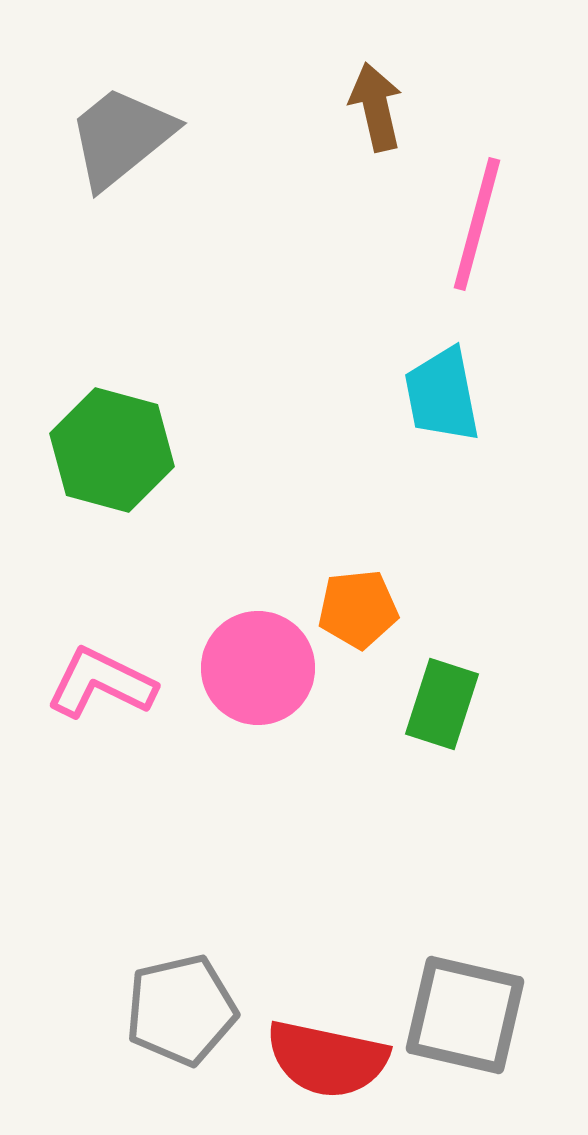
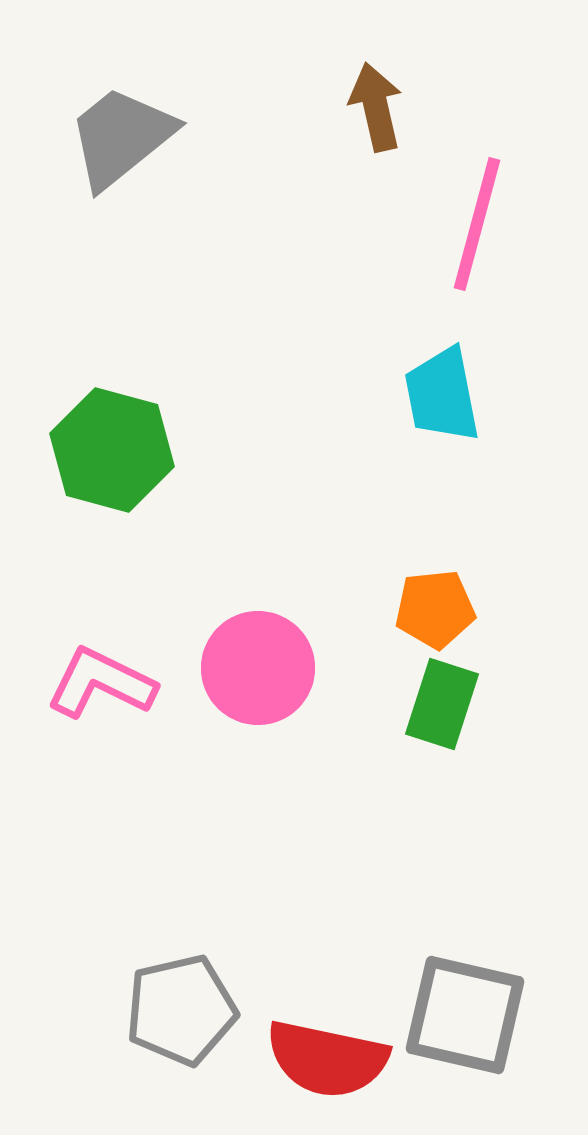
orange pentagon: moved 77 px right
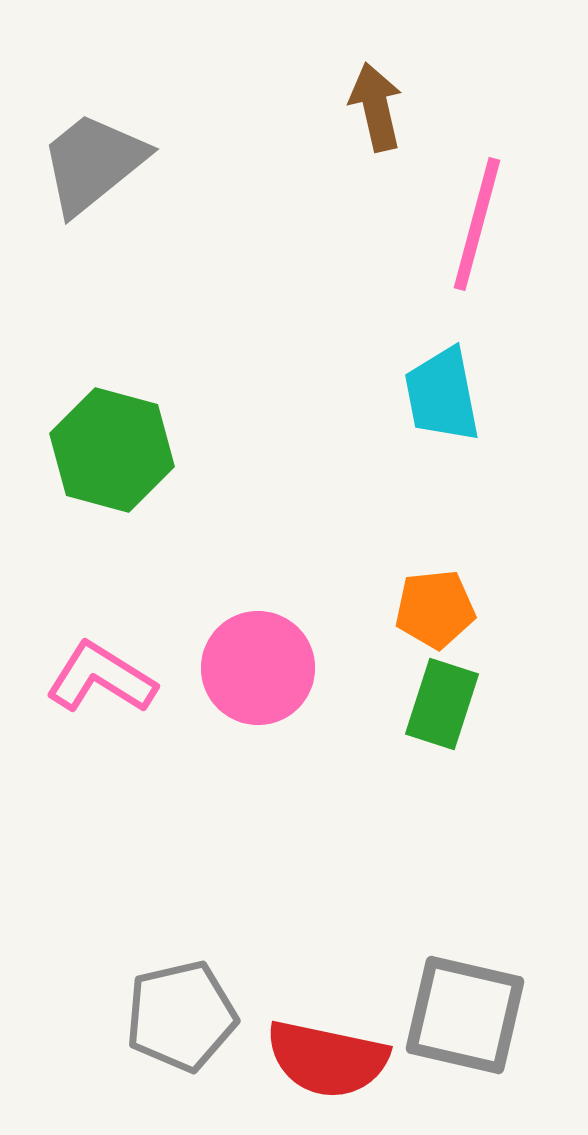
gray trapezoid: moved 28 px left, 26 px down
pink L-shape: moved 5 px up; rotated 6 degrees clockwise
gray pentagon: moved 6 px down
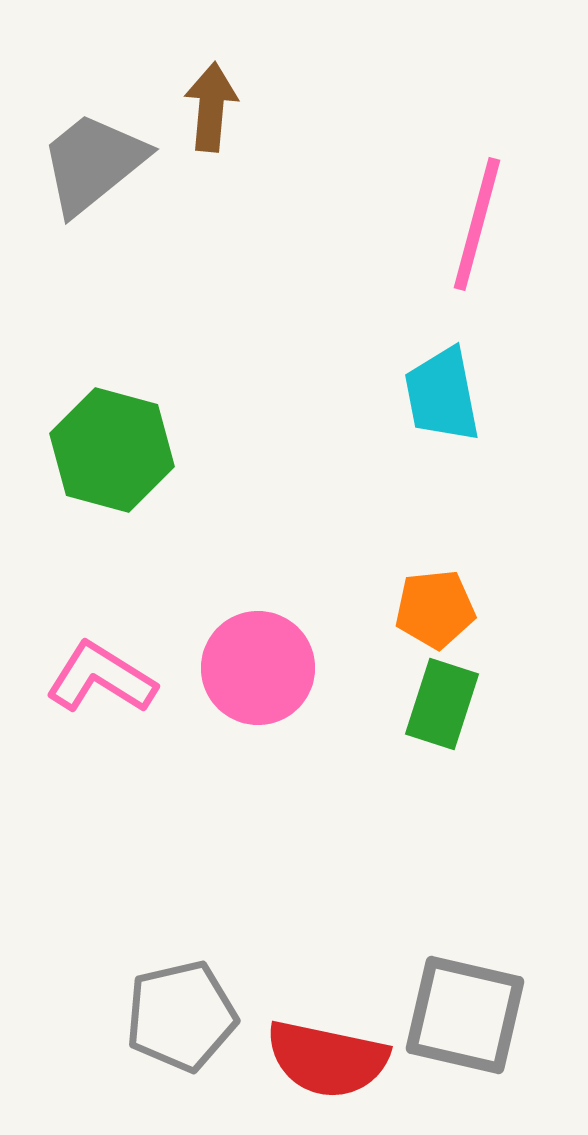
brown arrow: moved 165 px left; rotated 18 degrees clockwise
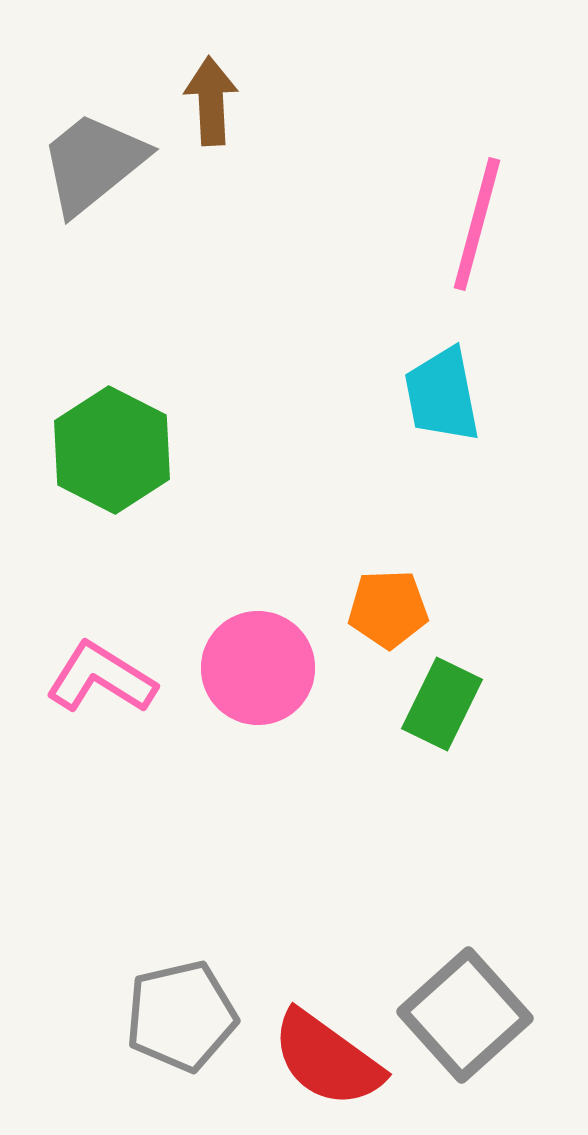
brown arrow: moved 6 px up; rotated 8 degrees counterclockwise
green hexagon: rotated 12 degrees clockwise
orange pentagon: moved 47 px left; rotated 4 degrees clockwise
green rectangle: rotated 8 degrees clockwise
gray square: rotated 35 degrees clockwise
red semicircle: rotated 24 degrees clockwise
